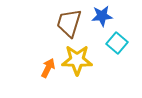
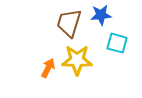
blue star: moved 1 px left, 1 px up
cyan square: rotated 25 degrees counterclockwise
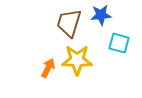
cyan square: moved 2 px right
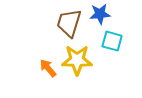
blue star: moved 1 px left, 1 px up
cyan square: moved 7 px left, 2 px up
orange arrow: rotated 66 degrees counterclockwise
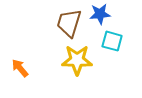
orange arrow: moved 28 px left
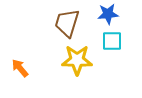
blue star: moved 8 px right
brown trapezoid: moved 2 px left
cyan square: rotated 15 degrees counterclockwise
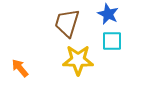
blue star: rotated 30 degrees clockwise
yellow star: moved 1 px right
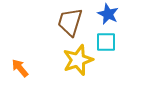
brown trapezoid: moved 3 px right, 1 px up
cyan square: moved 6 px left, 1 px down
yellow star: rotated 20 degrees counterclockwise
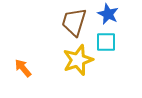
brown trapezoid: moved 4 px right
orange arrow: moved 3 px right
